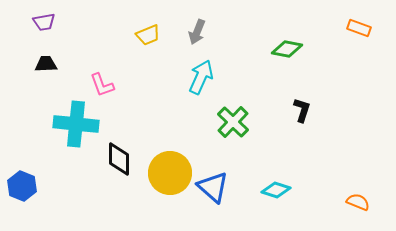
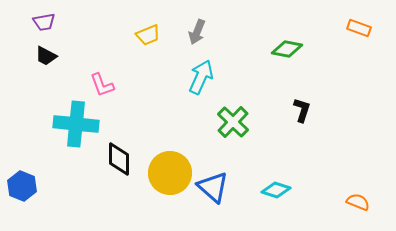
black trapezoid: moved 8 px up; rotated 150 degrees counterclockwise
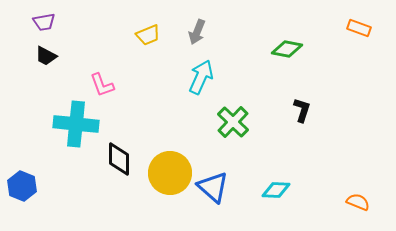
cyan diamond: rotated 16 degrees counterclockwise
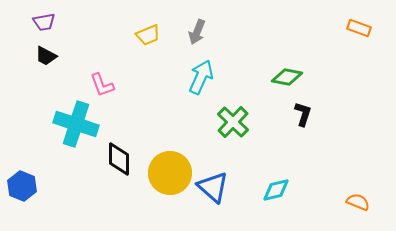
green diamond: moved 28 px down
black L-shape: moved 1 px right, 4 px down
cyan cross: rotated 12 degrees clockwise
cyan diamond: rotated 16 degrees counterclockwise
